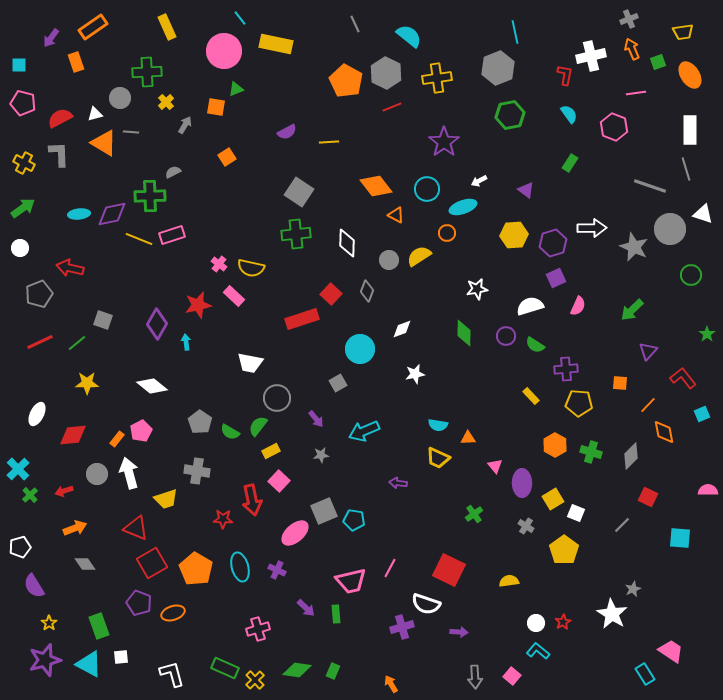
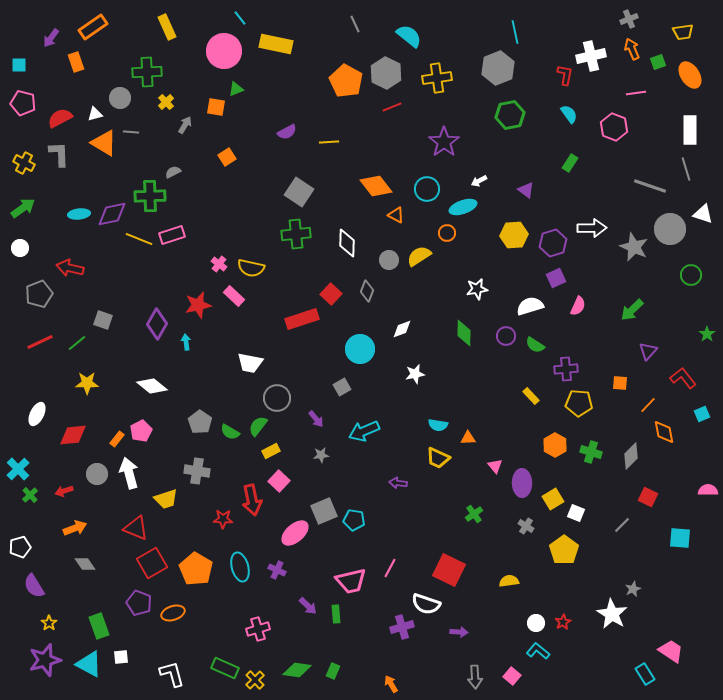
gray square at (338, 383): moved 4 px right, 4 px down
purple arrow at (306, 608): moved 2 px right, 2 px up
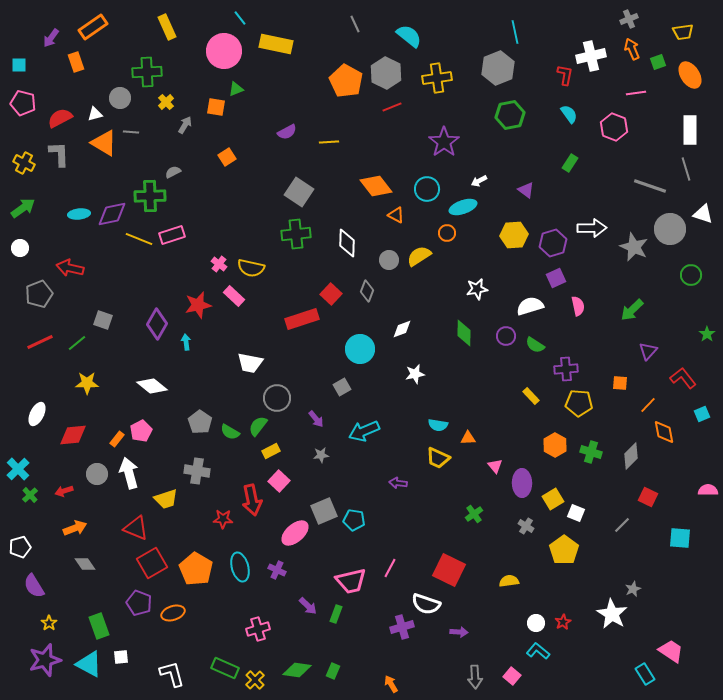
pink semicircle at (578, 306): rotated 36 degrees counterclockwise
green rectangle at (336, 614): rotated 24 degrees clockwise
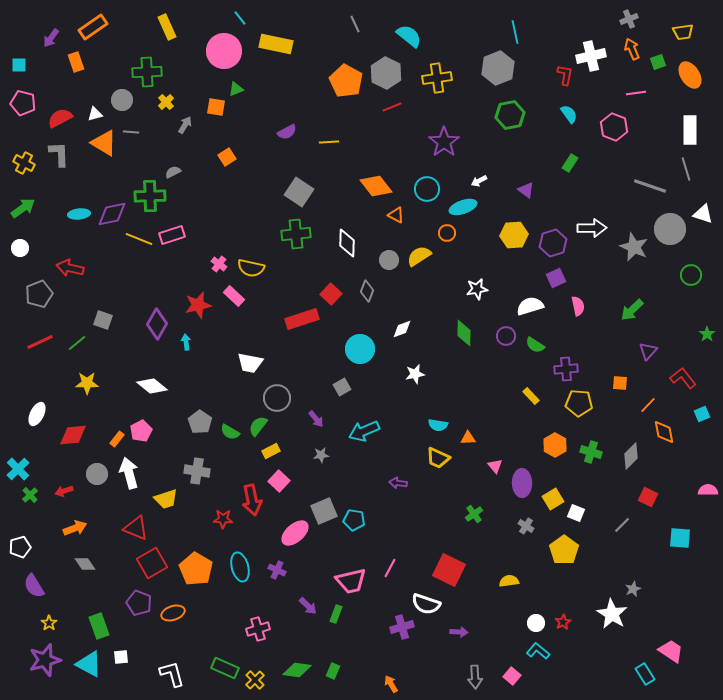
gray circle at (120, 98): moved 2 px right, 2 px down
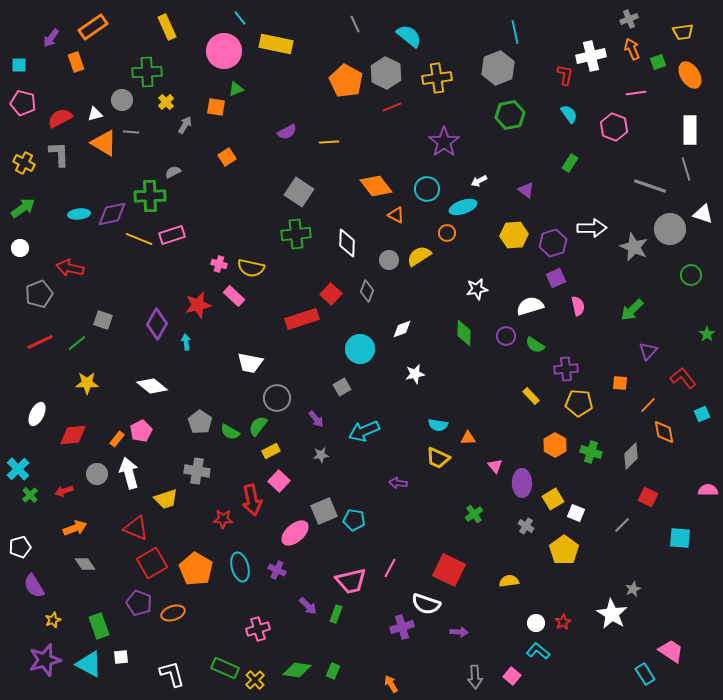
pink cross at (219, 264): rotated 21 degrees counterclockwise
yellow star at (49, 623): moved 4 px right, 3 px up; rotated 14 degrees clockwise
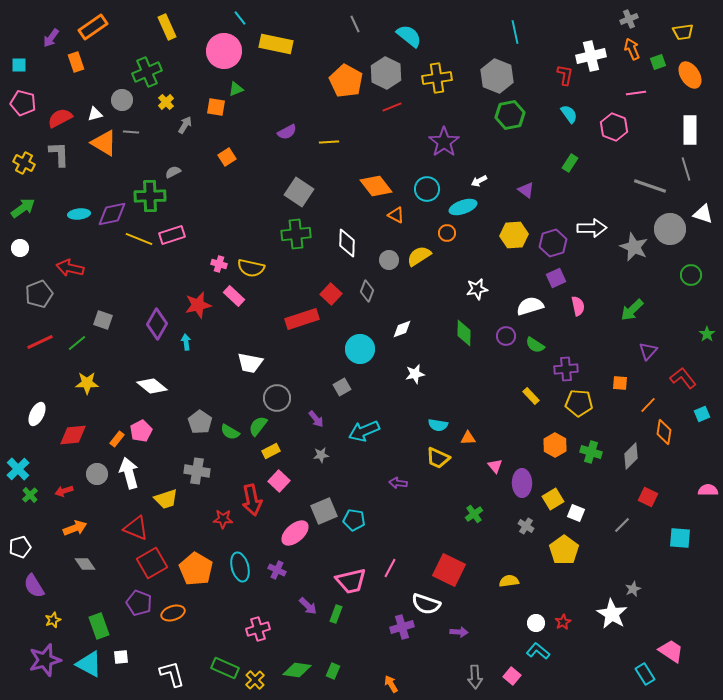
gray hexagon at (498, 68): moved 1 px left, 8 px down; rotated 16 degrees counterclockwise
green cross at (147, 72): rotated 20 degrees counterclockwise
orange diamond at (664, 432): rotated 20 degrees clockwise
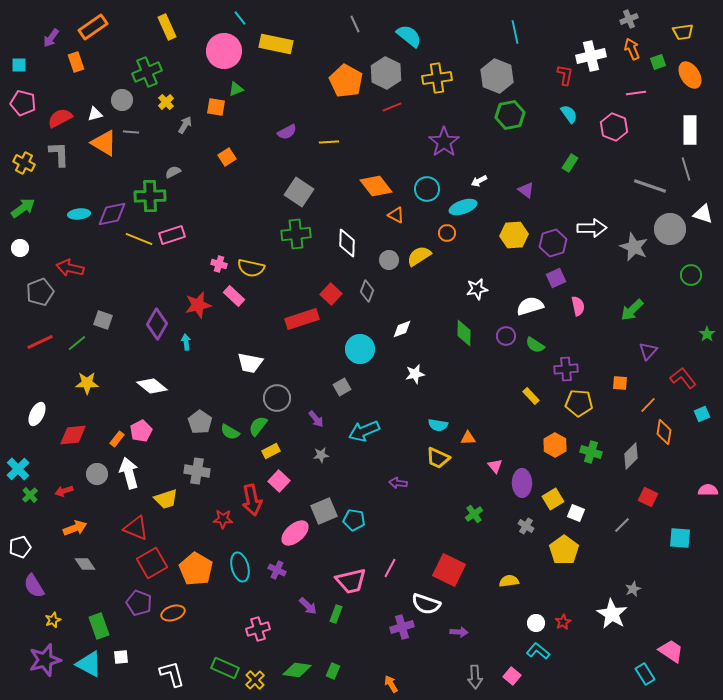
gray pentagon at (39, 294): moved 1 px right, 2 px up
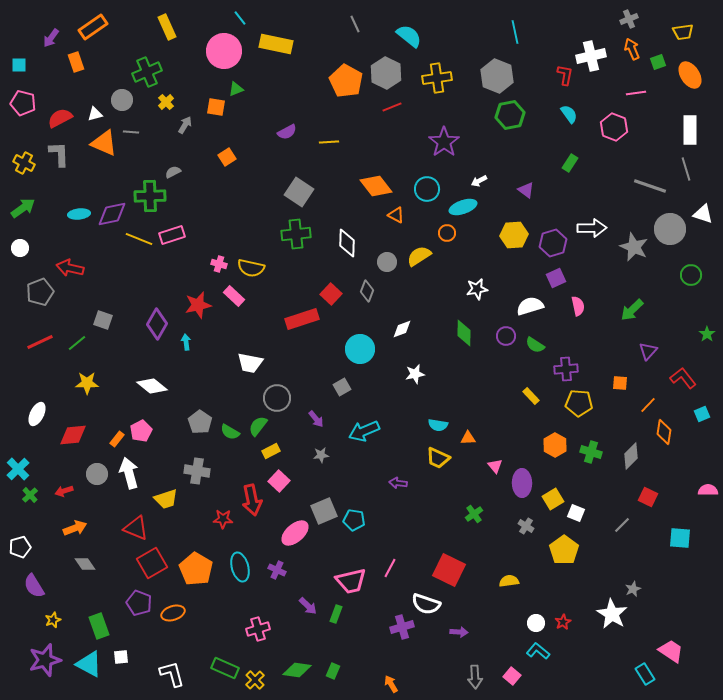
orange triangle at (104, 143): rotated 8 degrees counterclockwise
gray circle at (389, 260): moved 2 px left, 2 px down
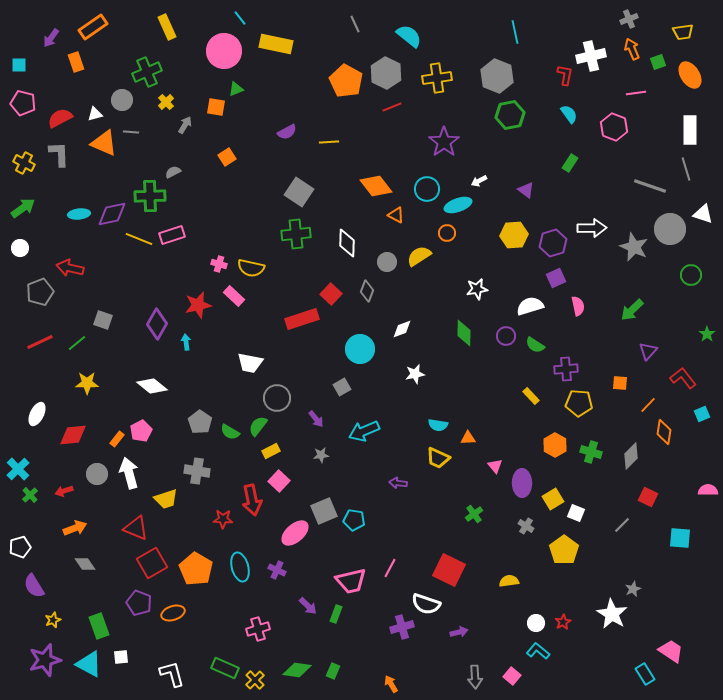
cyan ellipse at (463, 207): moved 5 px left, 2 px up
purple arrow at (459, 632): rotated 18 degrees counterclockwise
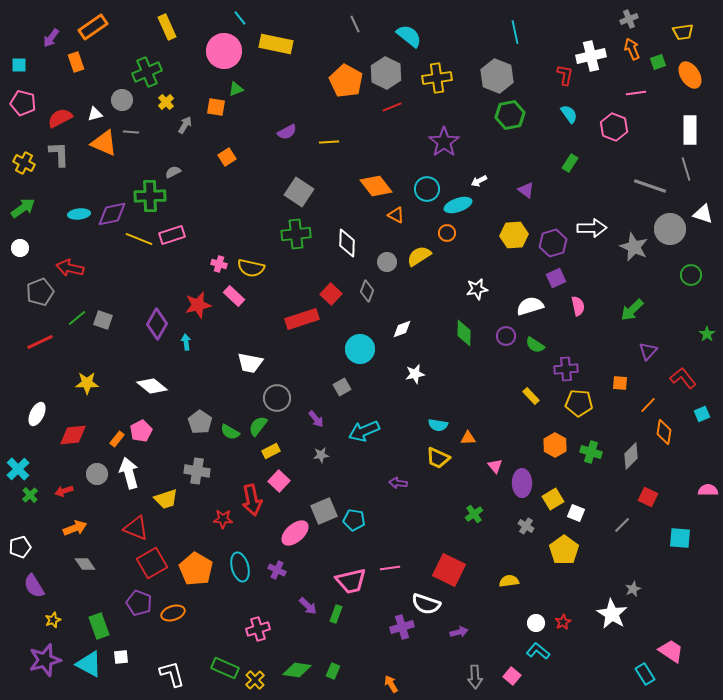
green line at (77, 343): moved 25 px up
pink line at (390, 568): rotated 54 degrees clockwise
